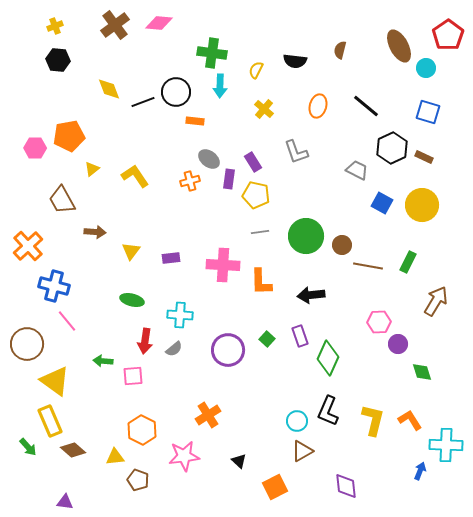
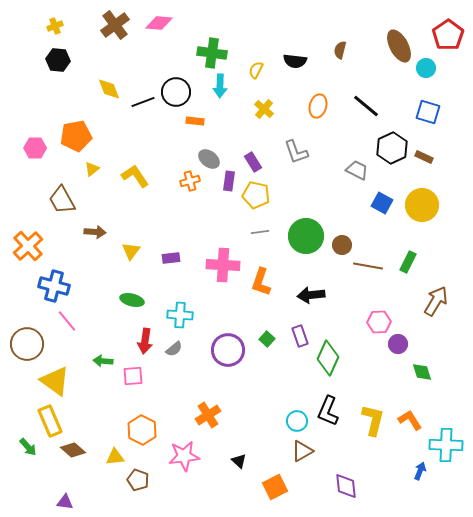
orange pentagon at (69, 136): moved 7 px right
purple rectangle at (229, 179): moved 2 px down
orange L-shape at (261, 282): rotated 20 degrees clockwise
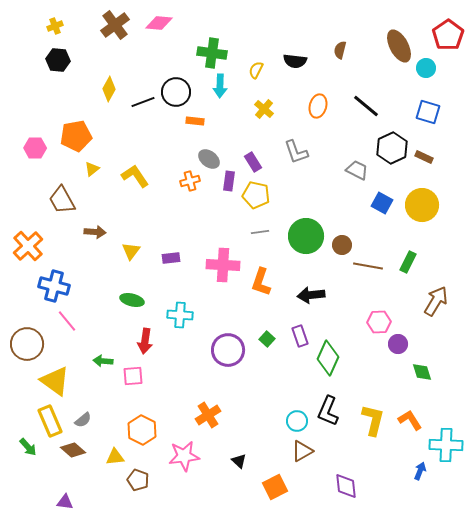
yellow diamond at (109, 89): rotated 50 degrees clockwise
gray semicircle at (174, 349): moved 91 px left, 71 px down
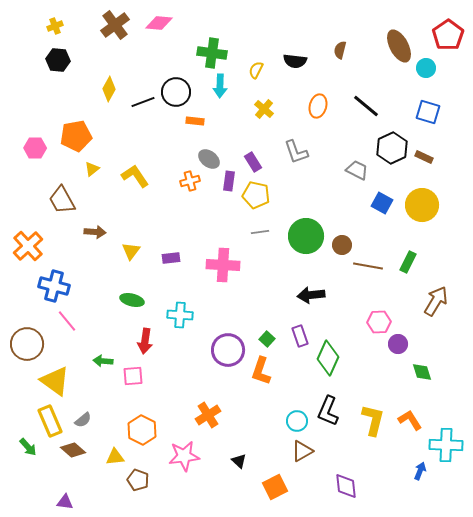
orange L-shape at (261, 282): moved 89 px down
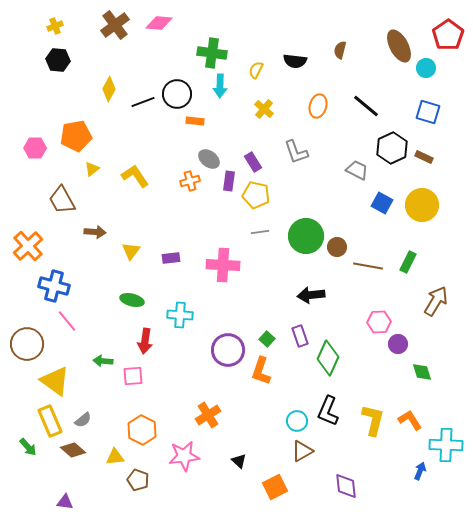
black circle at (176, 92): moved 1 px right, 2 px down
brown circle at (342, 245): moved 5 px left, 2 px down
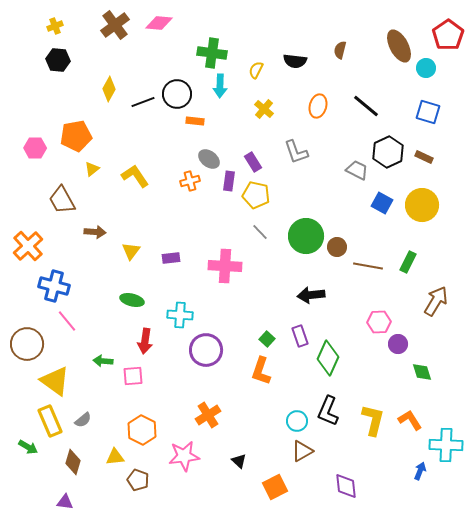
black hexagon at (392, 148): moved 4 px left, 4 px down
gray line at (260, 232): rotated 54 degrees clockwise
pink cross at (223, 265): moved 2 px right, 1 px down
purple circle at (228, 350): moved 22 px left
green arrow at (28, 447): rotated 18 degrees counterclockwise
brown diamond at (73, 450): moved 12 px down; rotated 65 degrees clockwise
